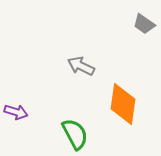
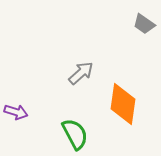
gray arrow: moved 7 px down; rotated 112 degrees clockwise
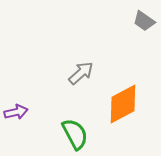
gray trapezoid: moved 3 px up
orange diamond: rotated 54 degrees clockwise
purple arrow: rotated 30 degrees counterclockwise
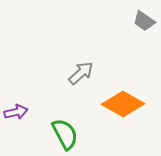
orange diamond: rotated 57 degrees clockwise
green semicircle: moved 10 px left
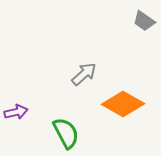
gray arrow: moved 3 px right, 1 px down
green semicircle: moved 1 px right, 1 px up
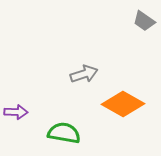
gray arrow: rotated 24 degrees clockwise
purple arrow: rotated 15 degrees clockwise
green semicircle: moved 2 px left; rotated 52 degrees counterclockwise
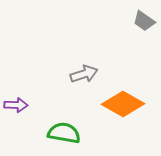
purple arrow: moved 7 px up
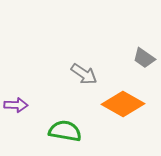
gray trapezoid: moved 37 px down
gray arrow: rotated 52 degrees clockwise
green semicircle: moved 1 px right, 2 px up
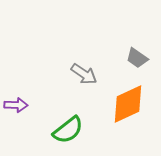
gray trapezoid: moved 7 px left
orange diamond: moved 5 px right; rotated 54 degrees counterclockwise
green semicircle: moved 3 px right, 1 px up; rotated 132 degrees clockwise
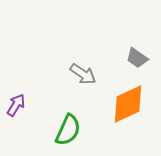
gray arrow: moved 1 px left
purple arrow: rotated 60 degrees counterclockwise
green semicircle: rotated 28 degrees counterclockwise
